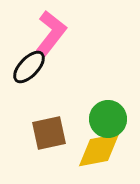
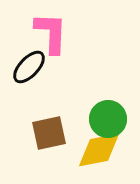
pink L-shape: rotated 36 degrees counterclockwise
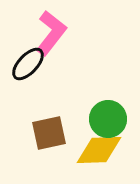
pink L-shape: rotated 36 degrees clockwise
black ellipse: moved 1 px left, 3 px up
yellow diamond: rotated 9 degrees clockwise
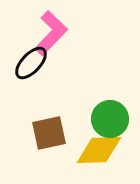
pink L-shape: rotated 6 degrees clockwise
black ellipse: moved 3 px right, 1 px up
green circle: moved 2 px right
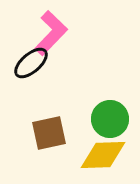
black ellipse: rotated 6 degrees clockwise
yellow diamond: moved 4 px right, 5 px down
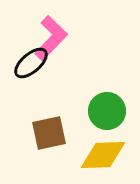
pink L-shape: moved 5 px down
green circle: moved 3 px left, 8 px up
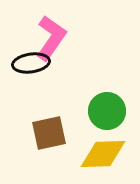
pink L-shape: rotated 9 degrees counterclockwise
black ellipse: rotated 33 degrees clockwise
yellow diamond: moved 1 px up
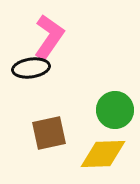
pink L-shape: moved 2 px left, 1 px up
black ellipse: moved 5 px down
green circle: moved 8 px right, 1 px up
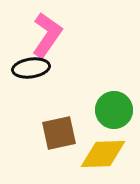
pink L-shape: moved 2 px left, 2 px up
green circle: moved 1 px left
brown square: moved 10 px right
